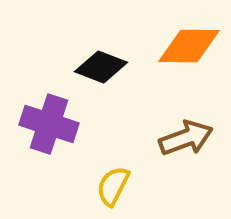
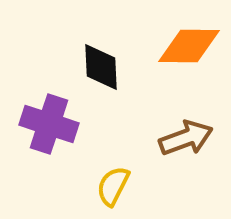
black diamond: rotated 66 degrees clockwise
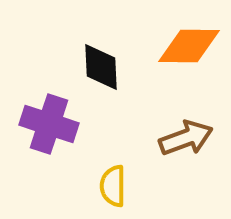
yellow semicircle: rotated 27 degrees counterclockwise
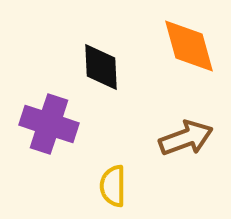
orange diamond: rotated 74 degrees clockwise
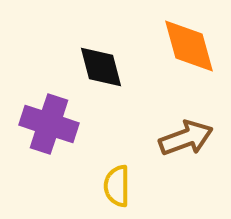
black diamond: rotated 12 degrees counterclockwise
yellow semicircle: moved 4 px right
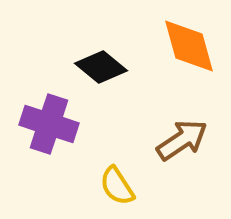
black diamond: rotated 36 degrees counterclockwise
brown arrow: moved 4 px left, 2 px down; rotated 14 degrees counterclockwise
yellow semicircle: rotated 33 degrees counterclockwise
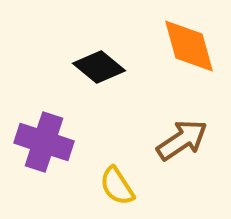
black diamond: moved 2 px left
purple cross: moved 5 px left, 18 px down
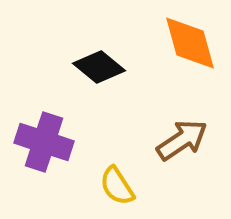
orange diamond: moved 1 px right, 3 px up
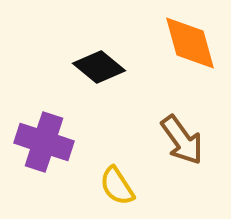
brown arrow: rotated 88 degrees clockwise
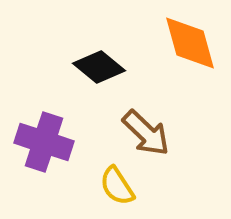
brown arrow: moved 36 px left, 7 px up; rotated 10 degrees counterclockwise
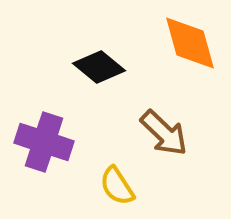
brown arrow: moved 18 px right
